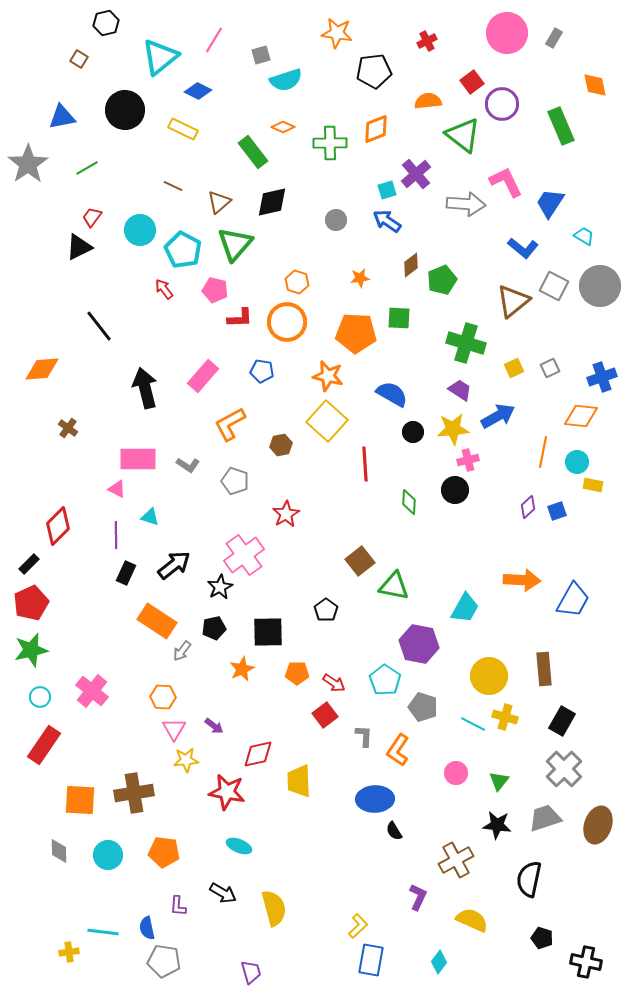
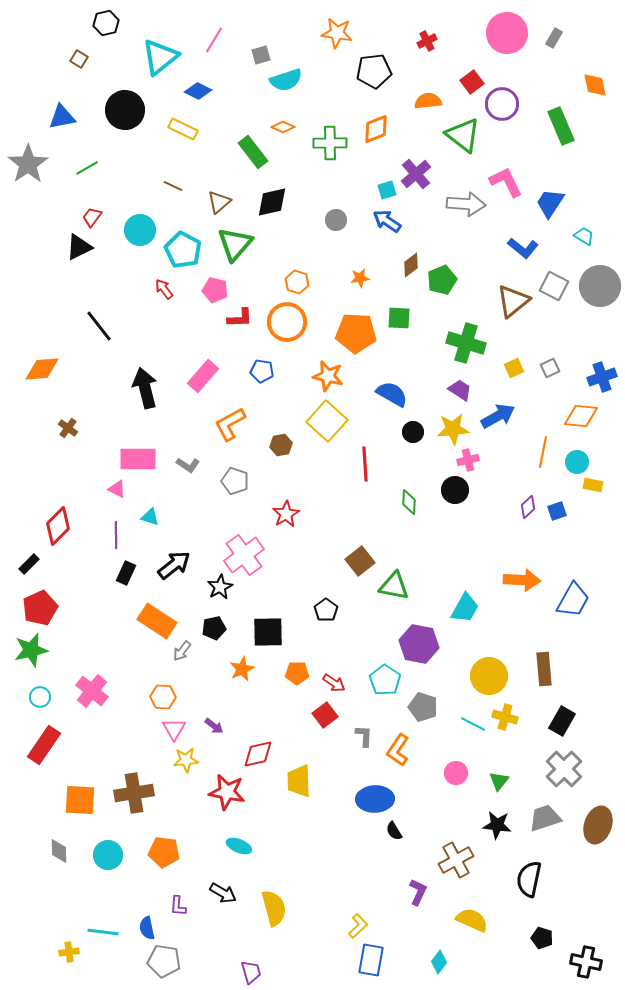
red pentagon at (31, 603): moved 9 px right, 5 px down
purple L-shape at (418, 897): moved 5 px up
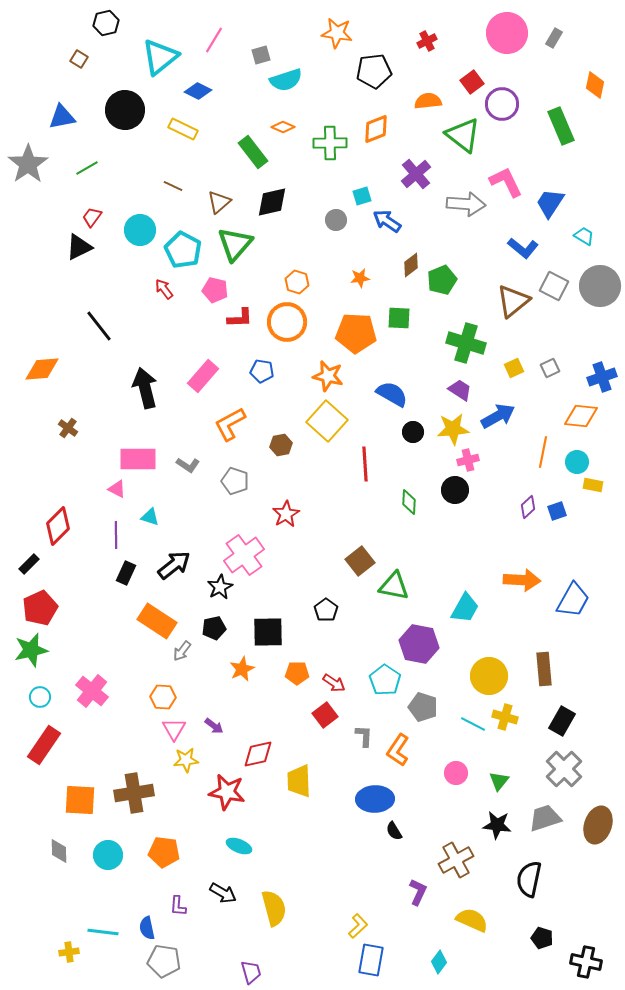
orange diamond at (595, 85): rotated 24 degrees clockwise
cyan square at (387, 190): moved 25 px left, 6 px down
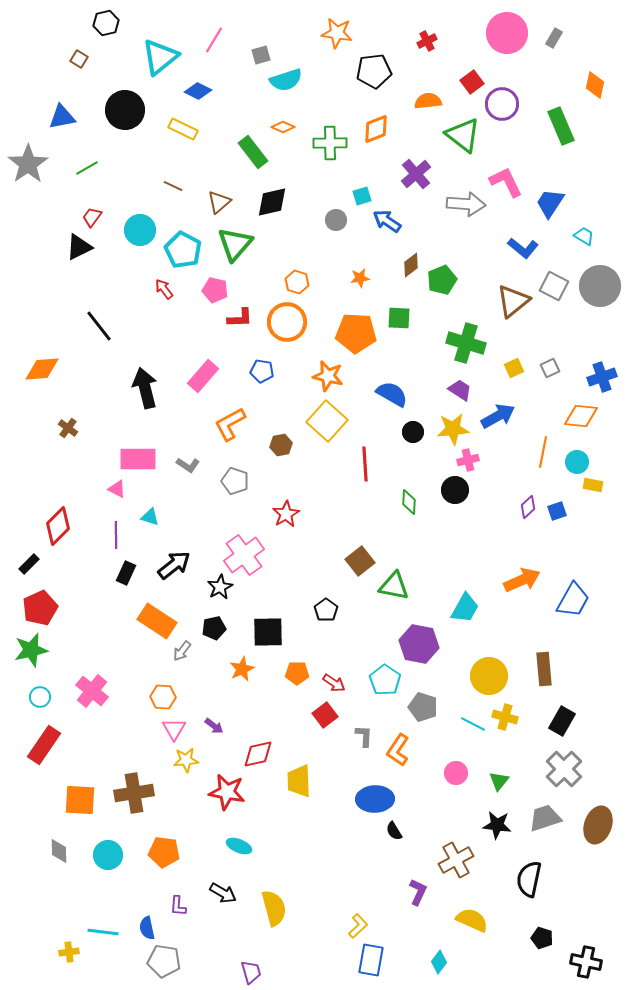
orange arrow at (522, 580): rotated 27 degrees counterclockwise
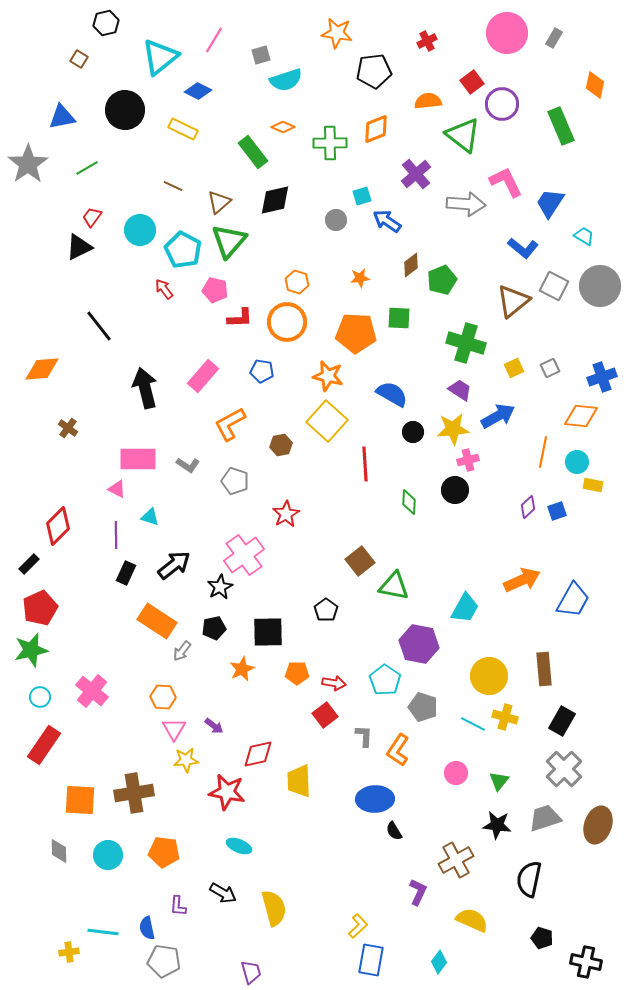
black diamond at (272, 202): moved 3 px right, 2 px up
green triangle at (235, 244): moved 6 px left, 3 px up
red arrow at (334, 683): rotated 25 degrees counterclockwise
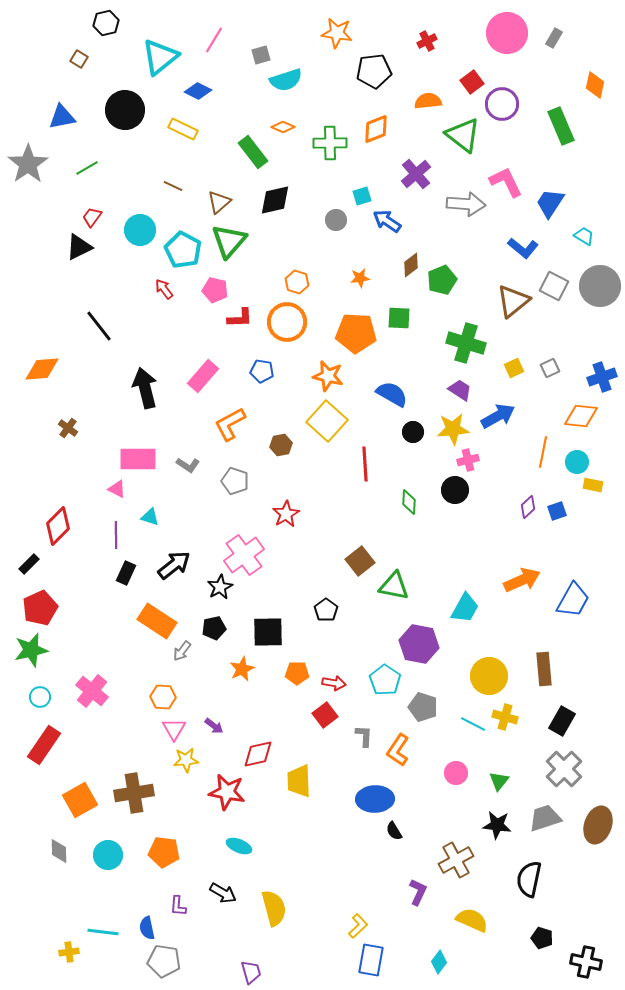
orange square at (80, 800): rotated 32 degrees counterclockwise
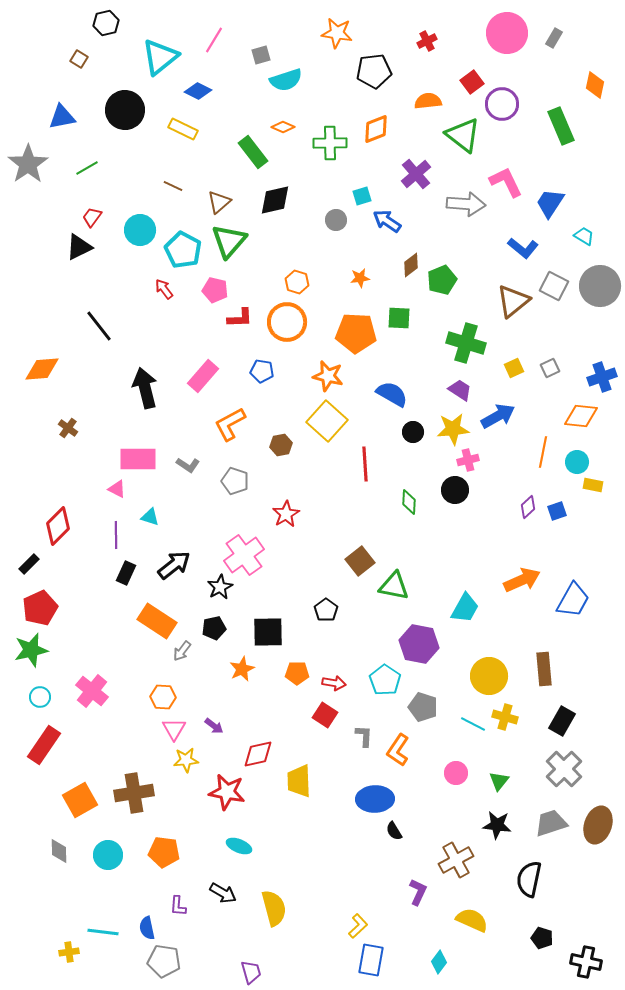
red square at (325, 715): rotated 20 degrees counterclockwise
gray trapezoid at (545, 818): moved 6 px right, 5 px down
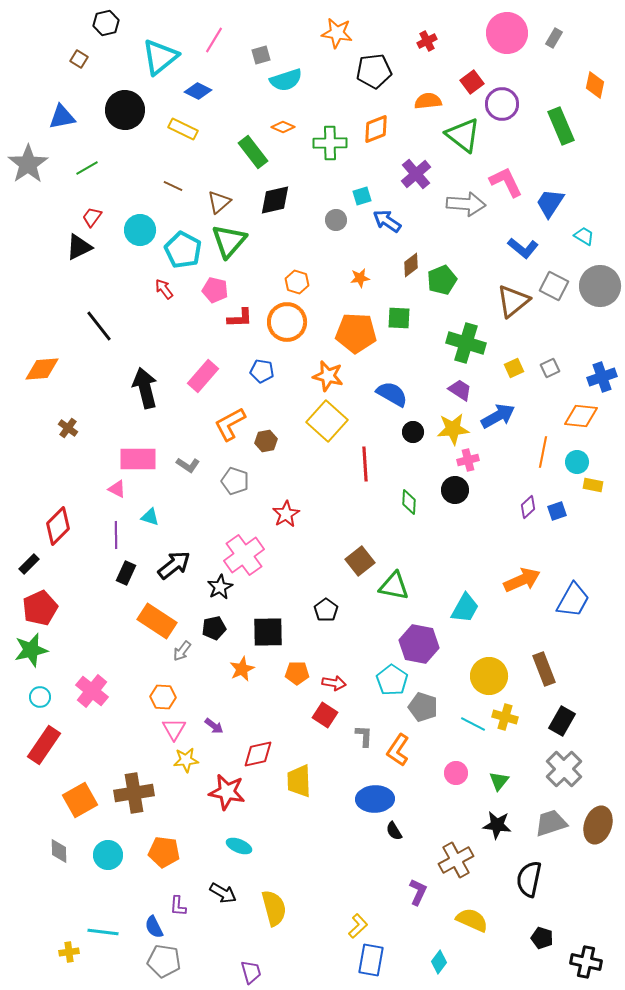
brown hexagon at (281, 445): moved 15 px left, 4 px up
brown rectangle at (544, 669): rotated 16 degrees counterclockwise
cyan pentagon at (385, 680): moved 7 px right
blue semicircle at (147, 928): moved 7 px right, 1 px up; rotated 15 degrees counterclockwise
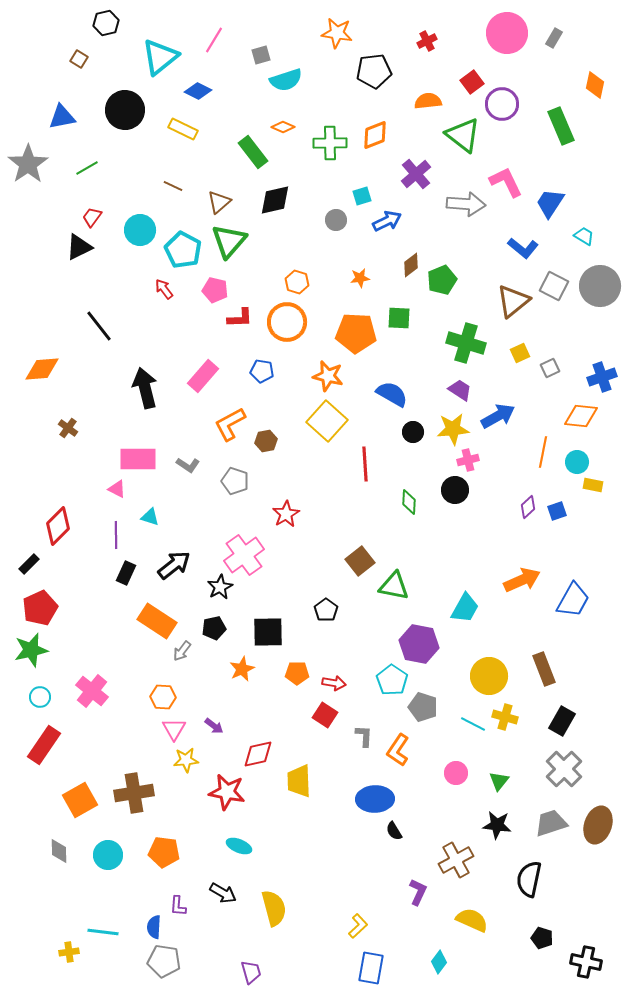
orange diamond at (376, 129): moved 1 px left, 6 px down
blue arrow at (387, 221): rotated 120 degrees clockwise
yellow square at (514, 368): moved 6 px right, 15 px up
blue semicircle at (154, 927): rotated 30 degrees clockwise
blue rectangle at (371, 960): moved 8 px down
